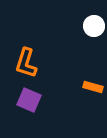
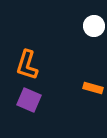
orange L-shape: moved 1 px right, 2 px down
orange rectangle: moved 1 px down
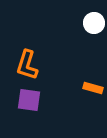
white circle: moved 3 px up
purple square: rotated 15 degrees counterclockwise
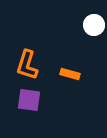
white circle: moved 2 px down
orange rectangle: moved 23 px left, 14 px up
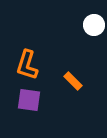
orange rectangle: moved 3 px right, 7 px down; rotated 30 degrees clockwise
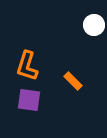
orange L-shape: moved 1 px down
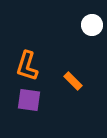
white circle: moved 2 px left
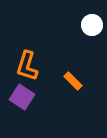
purple square: moved 7 px left, 3 px up; rotated 25 degrees clockwise
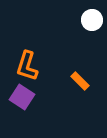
white circle: moved 5 px up
orange rectangle: moved 7 px right
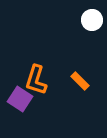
orange L-shape: moved 9 px right, 14 px down
purple square: moved 2 px left, 2 px down
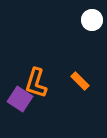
orange L-shape: moved 3 px down
